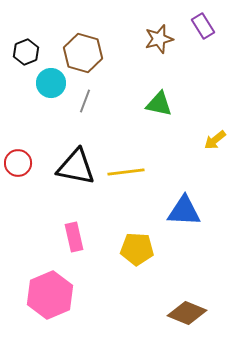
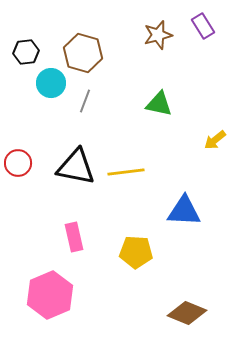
brown star: moved 1 px left, 4 px up
black hexagon: rotated 15 degrees clockwise
yellow pentagon: moved 1 px left, 3 px down
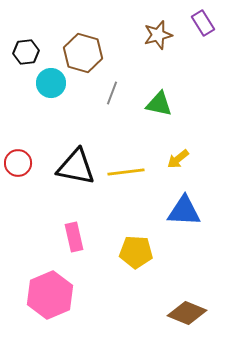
purple rectangle: moved 3 px up
gray line: moved 27 px right, 8 px up
yellow arrow: moved 37 px left, 19 px down
